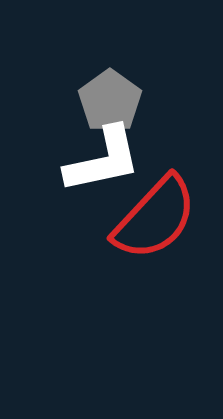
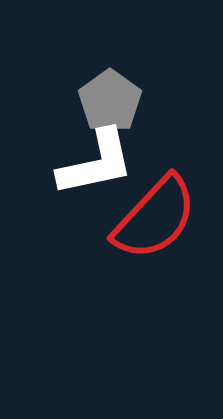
white L-shape: moved 7 px left, 3 px down
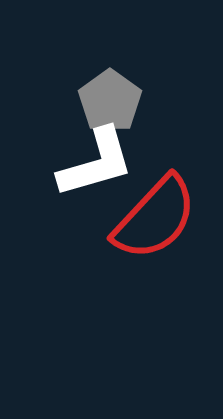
white L-shape: rotated 4 degrees counterclockwise
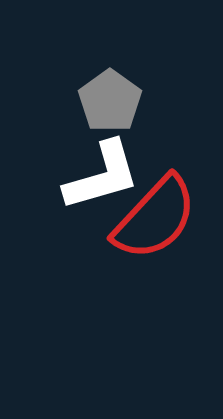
white L-shape: moved 6 px right, 13 px down
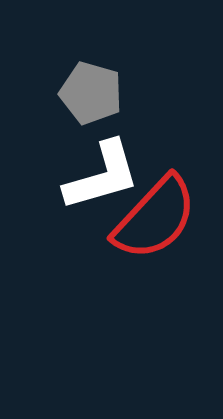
gray pentagon: moved 19 px left, 8 px up; rotated 20 degrees counterclockwise
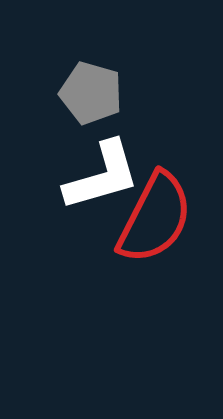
red semicircle: rotated 16 degrees counterclockwise
